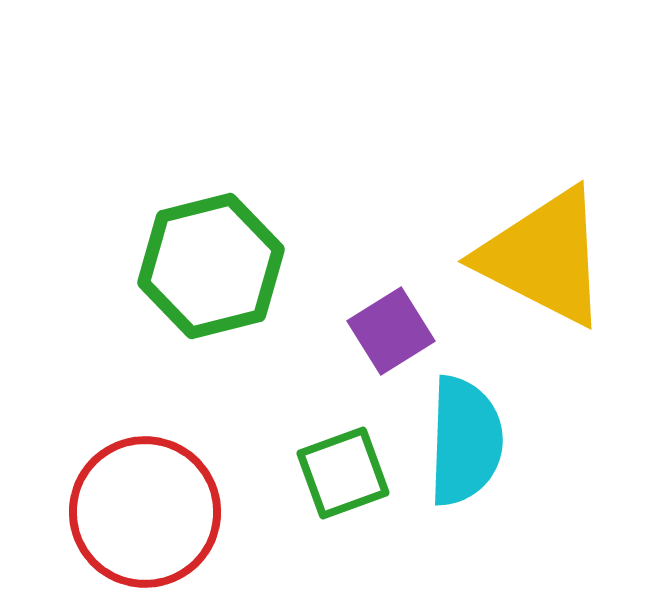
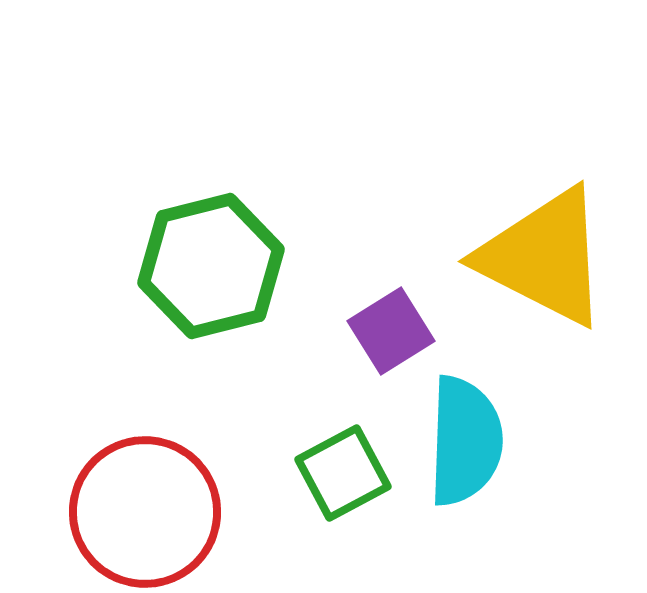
green square: rotated 8 degrees counterclockwise
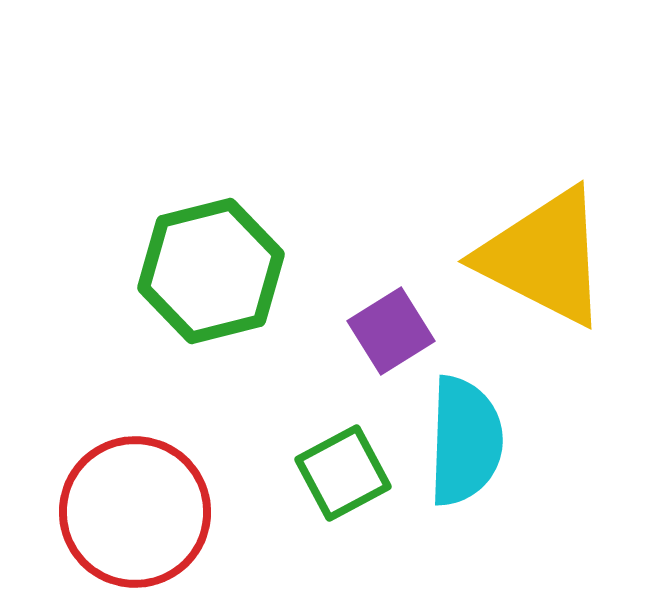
green hexagon: moved 5 px down
red circle: moved 10 px left
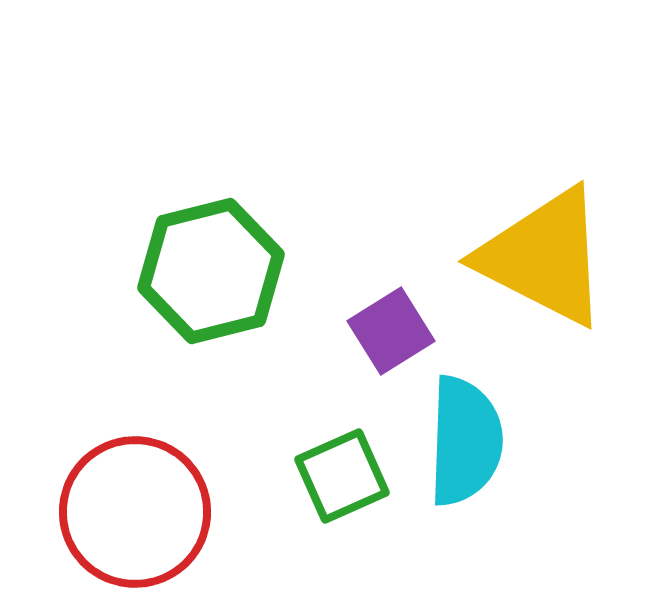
green square: moved 1 px left, 3 px down; rotated 4 degrees clockwise
